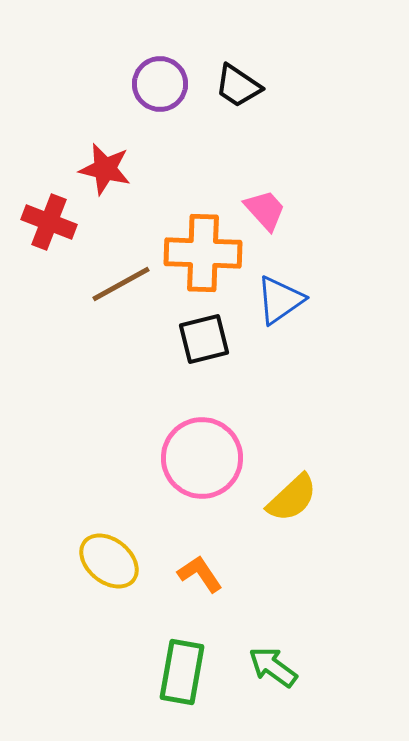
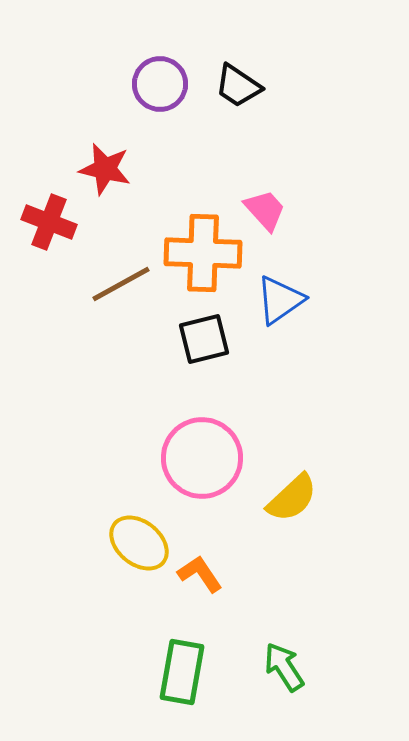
yellow ellipse: moved 30 px right, 18 px up
green arrow: moved 11 px right; rotated 21 degrees clockwise
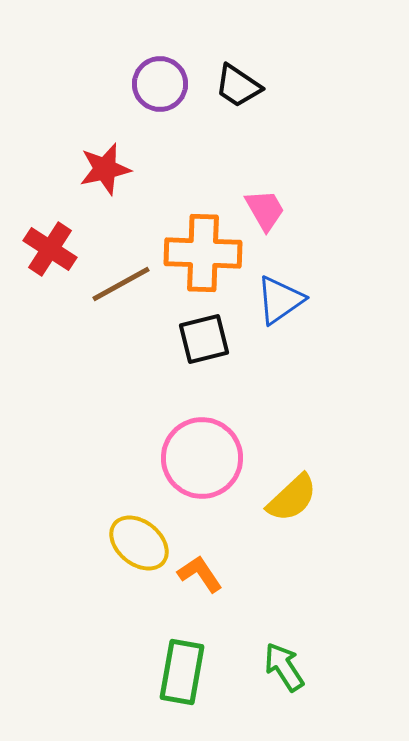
red star: rotated 26 degrees counterclockwise
pink trapezoid: rotated 12 degrees clockwise
red cross: moved 1 px right, 27 px down; rotated 12 degrees clockwise
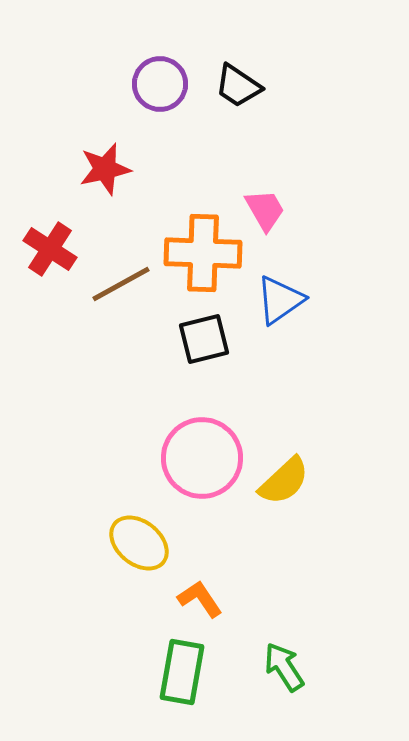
yellow semicircle: moved 8 px left, 17 px up
orange L-shape: moved 25 px down
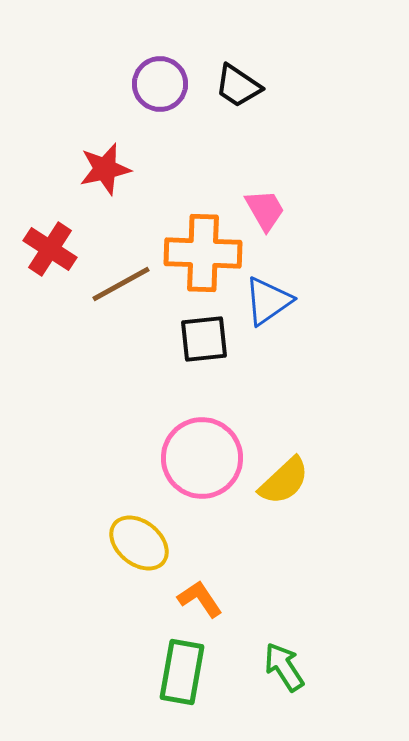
blue triangle: moved 12 px left, 1 px down
black square: rotated 8 degrees clockwise
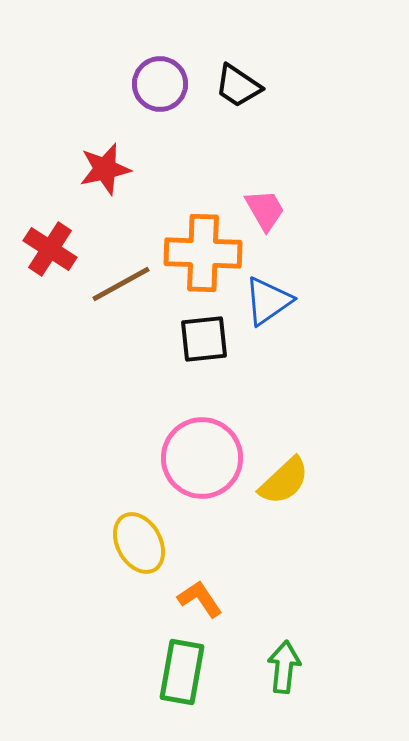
yellow ellipse: rotated 22 degrees clockwise
green arrow: rotated 39 degrees clockwise
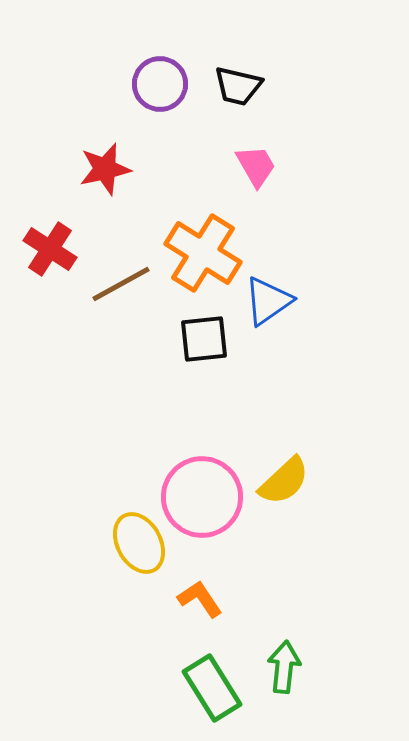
black trapezoid: rotated 21 degrees counterclockwise
pink trapezoid: moved 9 px left, 44 px up
orange cross: rotated 30 degrees clockwise
pink circle: moved 39 px down
green rectangle: moved 30 px right, 16 px down; rotated 42 degrees counterclockwise
